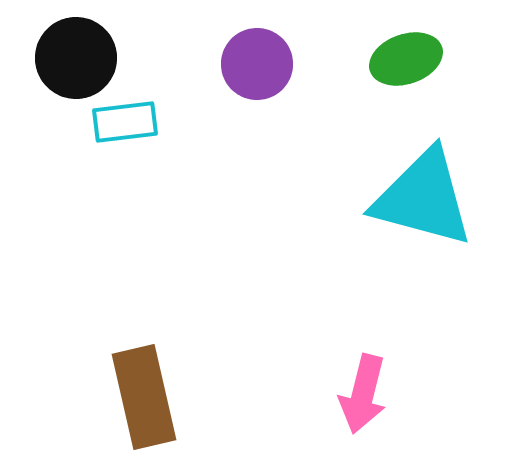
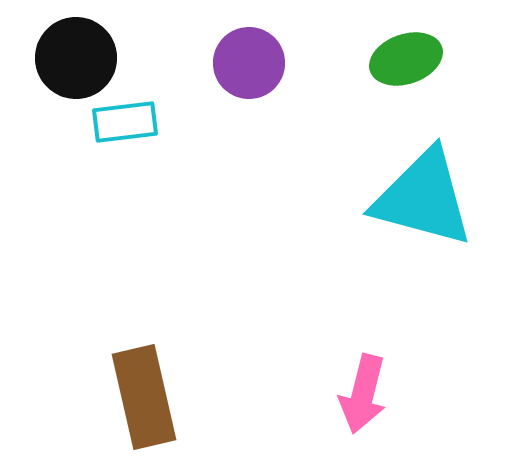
purple circle: moved 8 px left, 1 px up
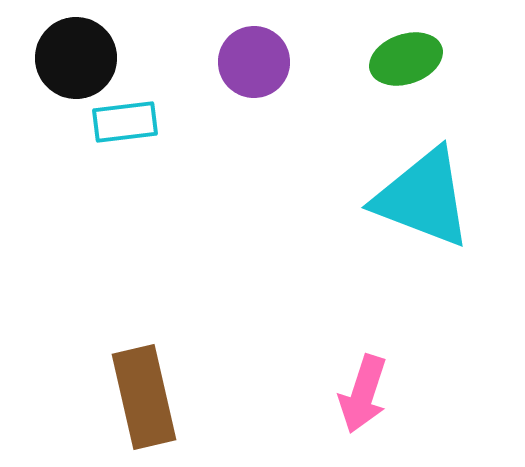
purple circle: moved 5 px right, 1 px up
cyan triangle: rotated 6 degrees clockwise
pink arrow: rotated 4 degrees clockwise
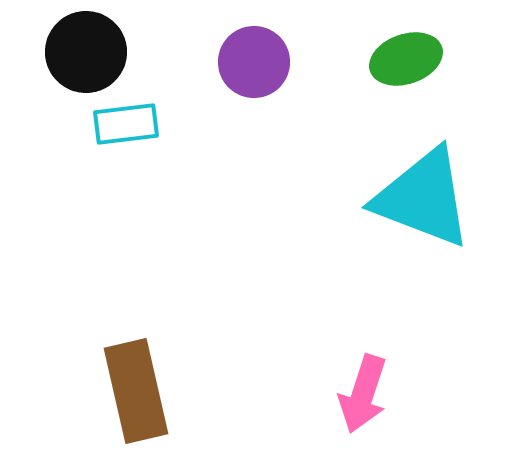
black circle: moved 10 px right, 6 px up
cyan rectangle: moved 1 px right, 2 px down
brown rectangle: moved 8 px left, 6 px up
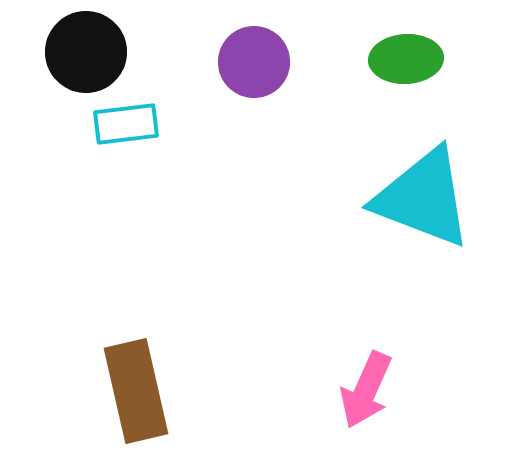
green ellipse: rotated 16 degrees clockwise
pink arrow: moved 3 px right, 4 px up; rotated 6 degrees clockwise
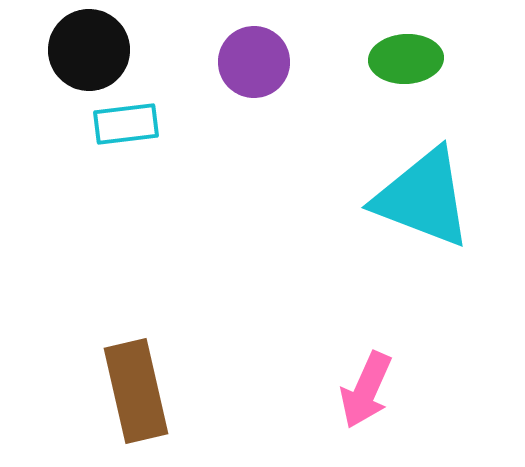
black circle: moved 3 px right, 2 px up
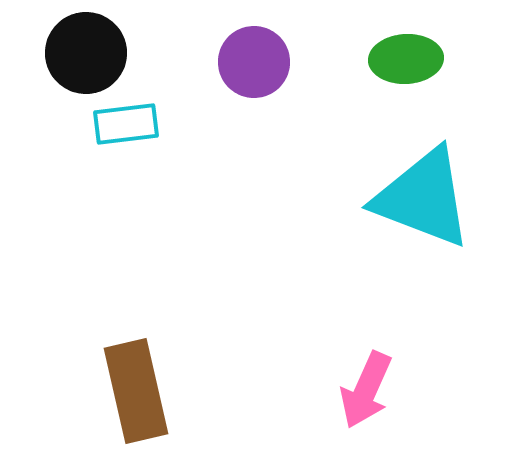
black circle: moved 3 px left, 3 px down
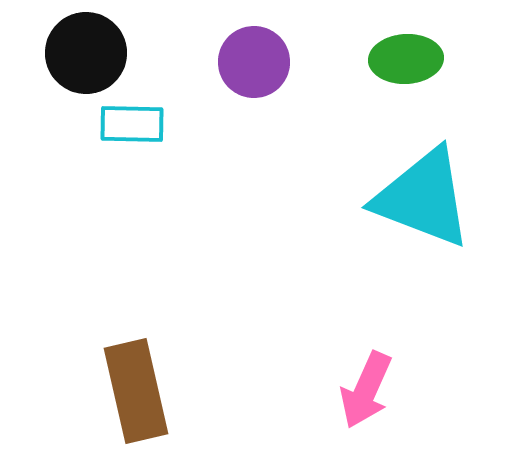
cyan rectangle: moved 6 px right; rotated 8 degrees clockwise
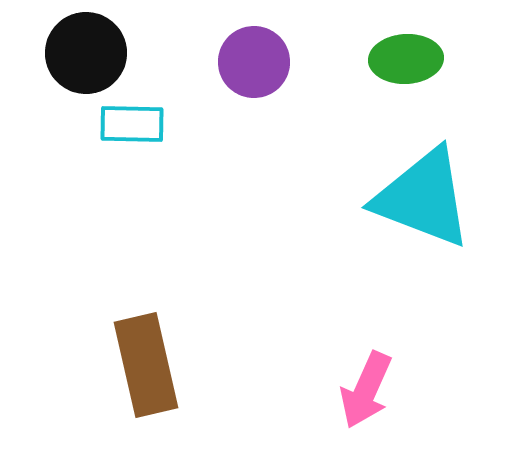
brown rectangle: moved 10 px right, 26 px up
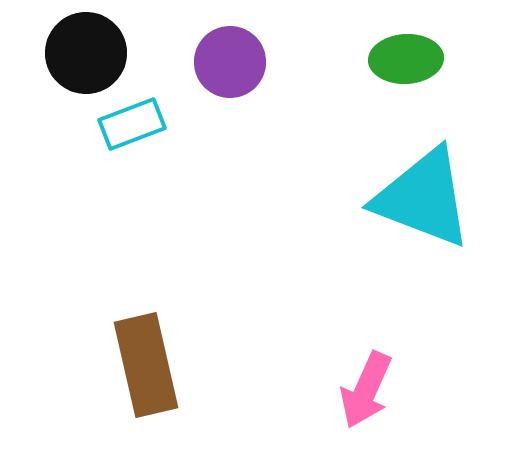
purple circle: moved 24 px left
cyan rectangle: rotated 22 degrees counterclockwise
